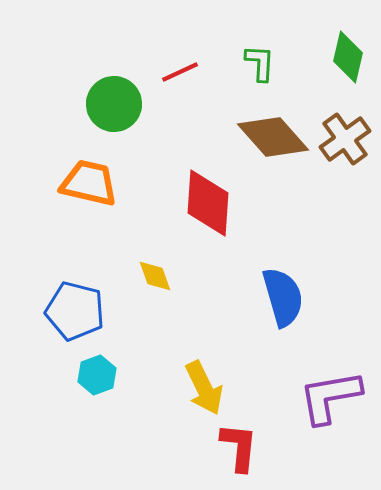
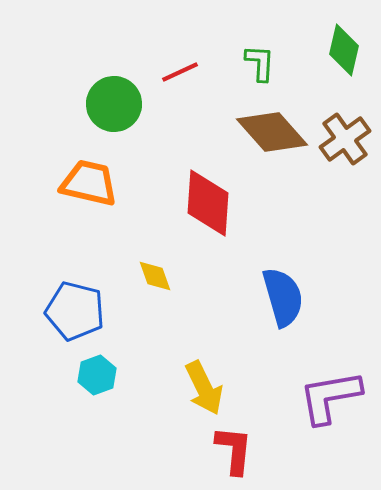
green diamond: moved 4 px left, 7 px up
brown diamond: moved 1 px left, 5 px up
red L-shape: moved 5 px left, 3 px down
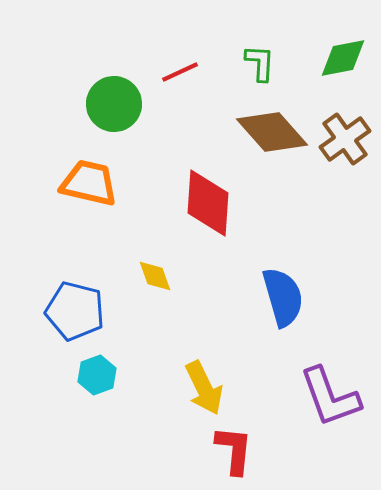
green diamond: moved 1 px left, 8 px down; rotated 66 degrees clockwise
purple L-shape: rotated 100 degrees counterclockwise
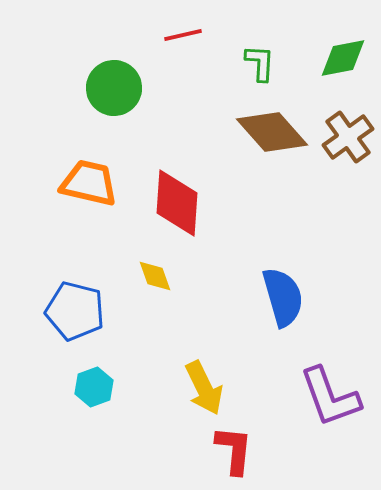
red line: moved 3 px right, 37 px up; rotated 12 degrees clockwise
green circle: moved 16 px up
brown cross: moved 3 px right, 2 px up
red diamond: moved 31 px left
cyan hexagon: moved 3 px left, 12 px down
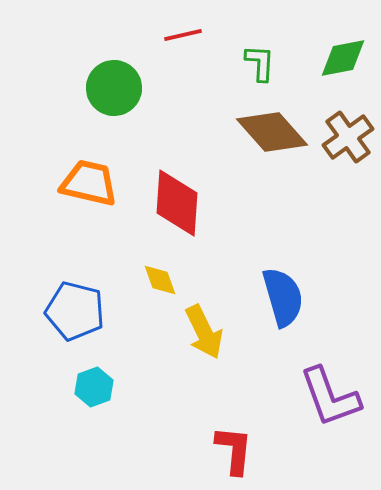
yellow diamond: moved 5 px right, 4 px down
yellow arrow: moved 56 px up
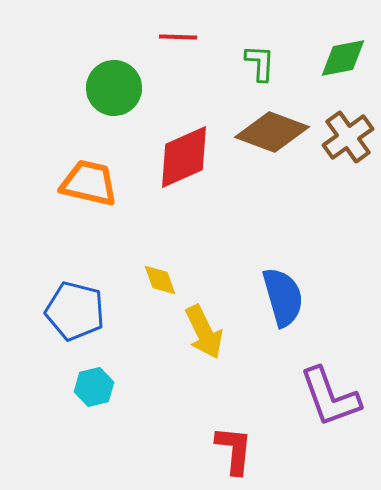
red line: moved 5 px left, 2 px down; rotated 15 degrees clockwise
brown diamond: rotated 28 degrees counterclockwise
red diamond: moved 7 px right, 46 px up; rotated 62 degrees clockwise
cyan hexagon: rotated 6 degrees clockwise
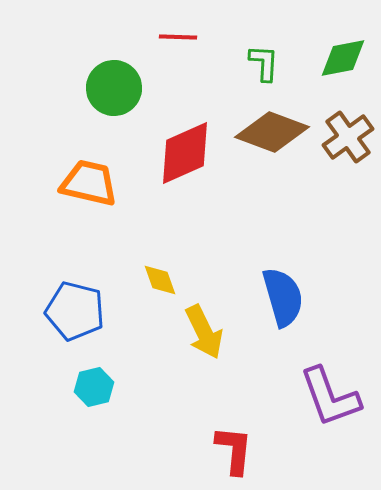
green L-shape: moved 4 px right
red diamond: moved 1 px right, 4 px up
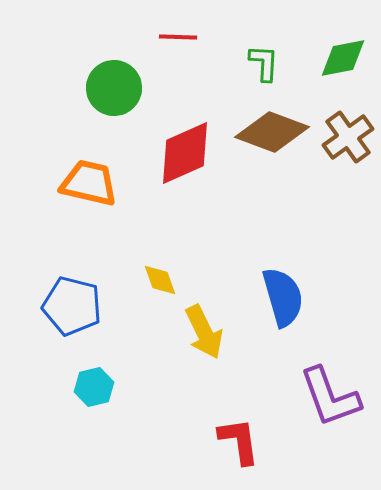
blue pentagon: moved 3 px left, 5 px up
red L-shape: moved 5 px right, 9 px up; rotated 14 degrees counterclockwise
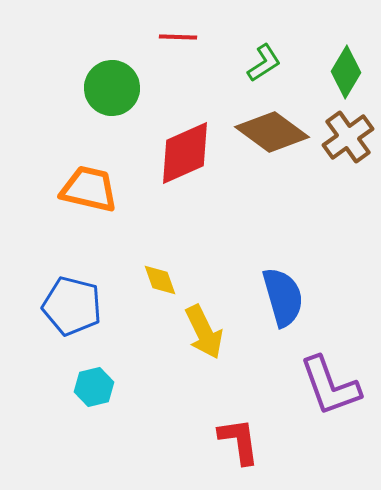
green diamond: moved 3 px right, 14 px down; rotated 48 degrees counterclockwise
green L-shape: rotated 54 degrees clockwise
green circle: moved 2 px left
brown diamond: rotated 16 degrees clockwise
orange trapezoid: moved 6 px down
purple L-shape: moved 11 px up
